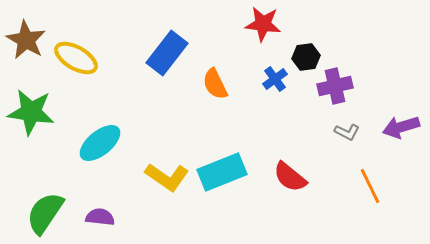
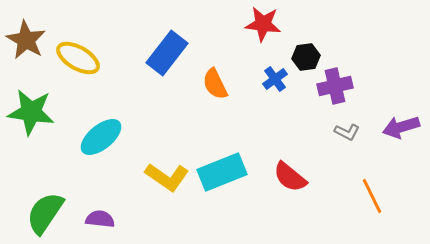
yellow ellipse: moved 2 px right
cyan ellipse: moved 1 px right, 6 px up
orange line: moved 2 px right, 10 px down
purple semicircle: moved 2 px down
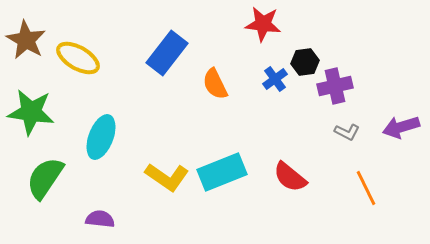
black hexagon: moved 1 px left, 5 px down
cyan ellipse: rotated 30 degrees counterclockwise
orange line: moved 6 px left, 8 px up
green semicircle: moved 35 px up
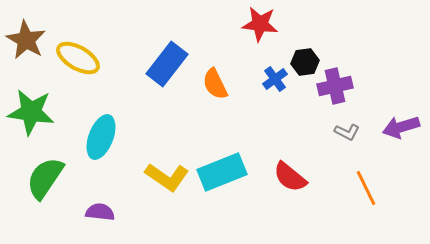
red star: moved 3 px left
blue rectangle: moved 11 px down
purple semicircle: moved 7 px up
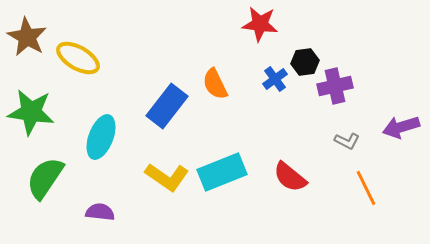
brown star: moved 1 px right, 3 px up
blue rectangle: moved 42 px down
gray L-shape: moved 9 px down
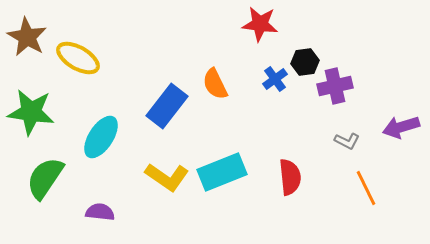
cyan ellipse: rotated 12 degrees clockwise
red semicircle: rotated 135 degrees counterclockwise
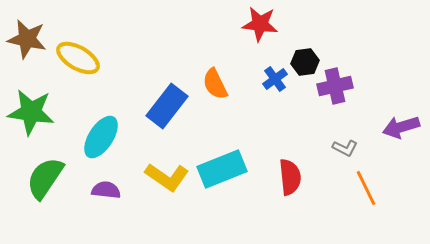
brown star: moved 2 px down; rotated 18 degrees counterclockwise
gray L-shape: moved 2 px left, 7 px down
cyan rectangle: moved 3 px up
purple semicircle: moved 6 px right, 22 px up
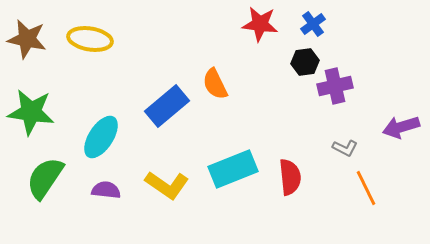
yellow ellipse: moved 12 px right, 19 px up; rotated 21 degrees counterclockwise
blue cross: moved 38 px right, 55 px up
blue rectangle: rotated 12 degrees clockwise
cyan rectangle: moved 11 px right
yellow L-shape: moved 8 px down
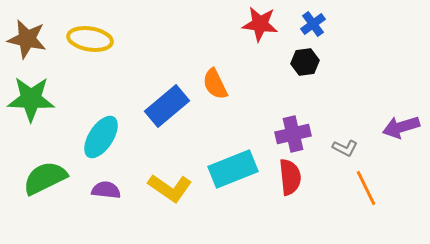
purple cross: moved 42 px left, 48 px down
green star: moved 13 px up; rotated 6 degrees counterclockwise
green semicircle: rotated 30 degrees clockwise
yellow L-shape: moved 3 px right, 3 px down
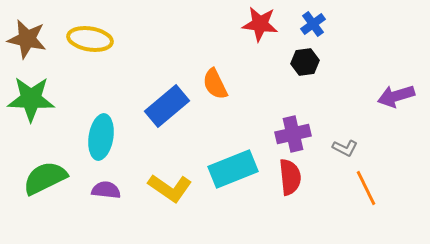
purple arrow: moved 5 px left, 31 px up
cyan ellipse: rotated 24 degrees counterclockwise
